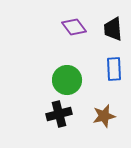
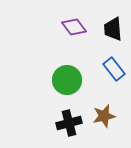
blue rectangle: rotated 35 degrees counterclockwise
black cross: moved 10 px right, 9 px down
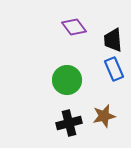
black trapezoid: moved 11 px down
blue rectangle: rotated 15 degrees clockwise
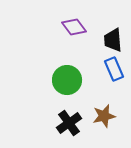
black cross: rotated 20 degrees counterclockwise
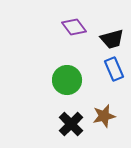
black trapezoid: moved 1 px left, 1 px up; rotated 100 degrees counterclockwise
black cross: moved 2 px right, 1 px down; rotated 10 degrees counterclockwise
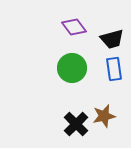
blue rectangle: rotated 15 degrees clockwise
green circle: moved 5 px right, 12 px up
black cross: moved 5 px right
